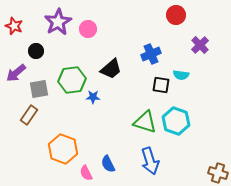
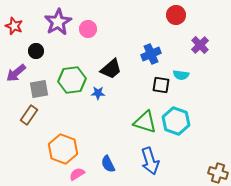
blue star: moved 5 px right, 4 px up
pink semicircle: moved 9 px left, 1 px down; rotated 84 degrees clockwise
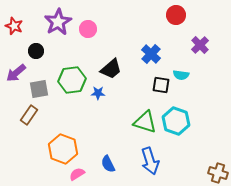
blue cross: rotated 24 degrees counterclockwise
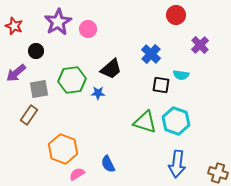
blue arrow: moved 27 px right, 3 px down; rotated 24 degrees clockwise
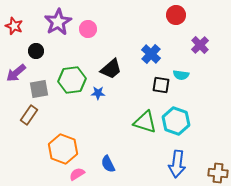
brown cross: rotated 12 degrees counterclockwise
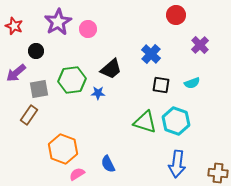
cyan semicircle: moved 11 px right, 8 px down; rotated 28 degrees counterclockwise
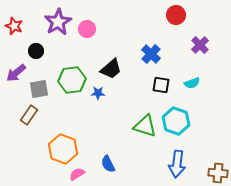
pink circle: moved 1 px left
green triangle: moved 4 px down
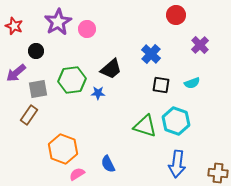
gray square: moved 1 px left
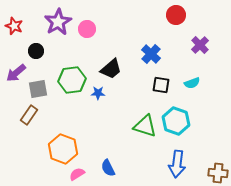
blue semicircle: moved 4 px down
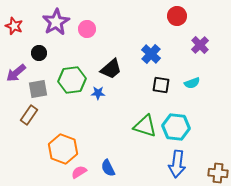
red circle: moved 1 px right, 1 px down
purple star: moved 2 px left
black circle: moved 3 px right, 2 px down
cyan hexagon: moved 6 px down; rotated 12 degrees counterclockwise
pink semicircle: moved 2 px right, 2 px up
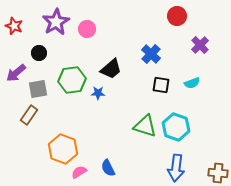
cyan hexagon: rotated 12 degrees clockwise
blue arrow: moved 1 px left, 4 px down
